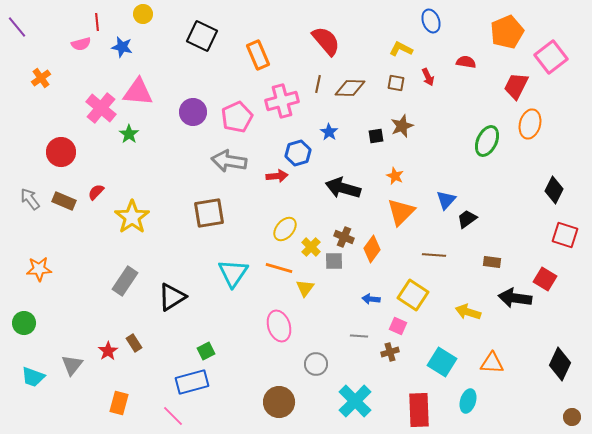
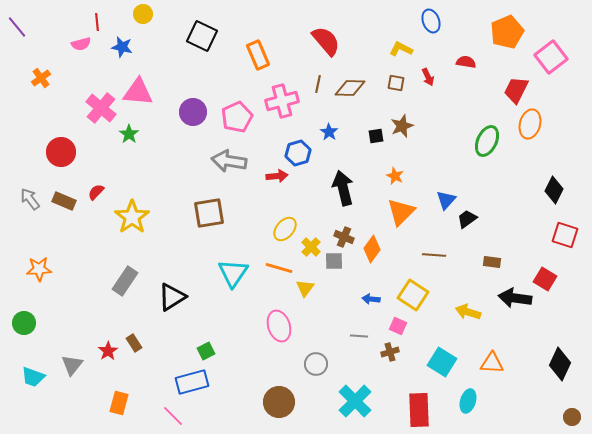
red trapezoid at (516, 86): moved 4 px down
black arrow at (343, 188): rotated 60 degrees clockwise
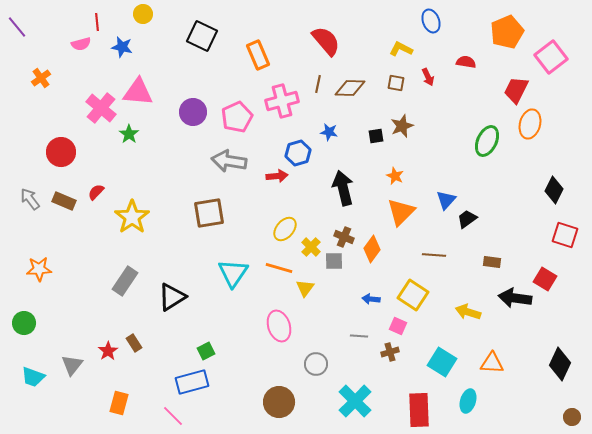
blue star at (329, 132): rotated 24 degrees counterclockwise
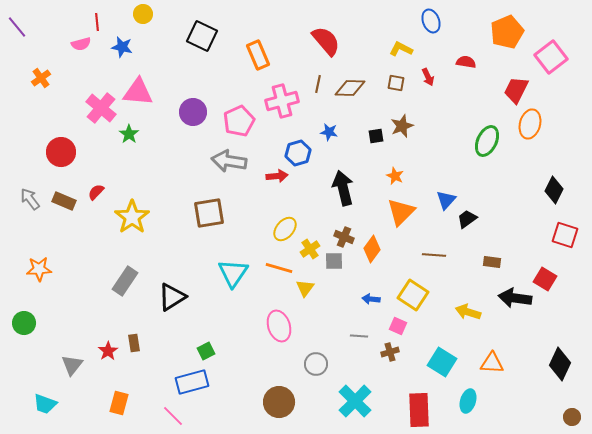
pink pentagon at (237, 117): moved 2 px right, 4 px down
yellow cross at (311, 247): moved 1 px left, 2 px down; rotated 12 degrees clockwise
brown rectangle at (134, 343): rotated 24 degrees clockwise
cyan trapezoid at (33, 377): moved 12 px right, 27 px down
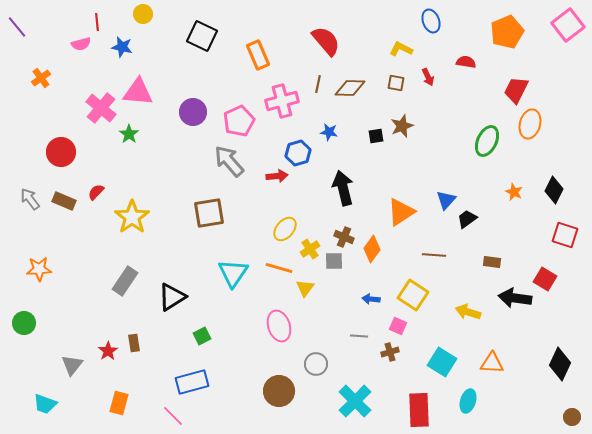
pink square at (551, 57): moved 17 px right, 32 px up
gray arrow at (229, 161): rotated 40 degrees clockwise
orange star at (395, 176): moved 119 px right, 16 px down
orange triangle at (401, 212): rotated 12 degrees clockwise
green square at (206, 351): moved 4 px left, 15 px up
brown circle at (279, 402): moved 11 px up
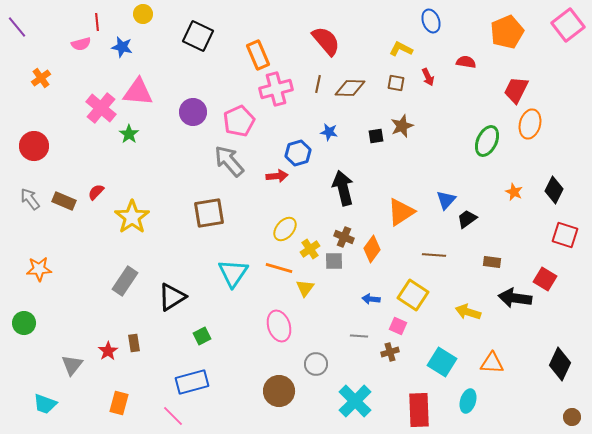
black square at (202, 36): moved 4 px left
pink cross at (282, 101): moved 6 px left, 12 px up
red circle at (61, 152): moved 27 px left, 6 px up
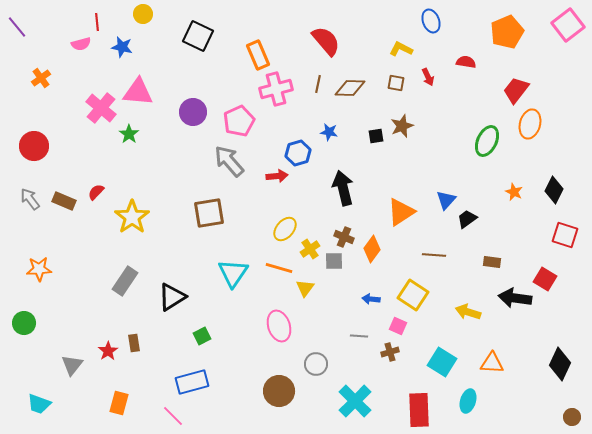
red trapezoid at (516, 90): rotated 12 degrees clockwise
cyan trapezoid at (45, 404): moved 6 px left
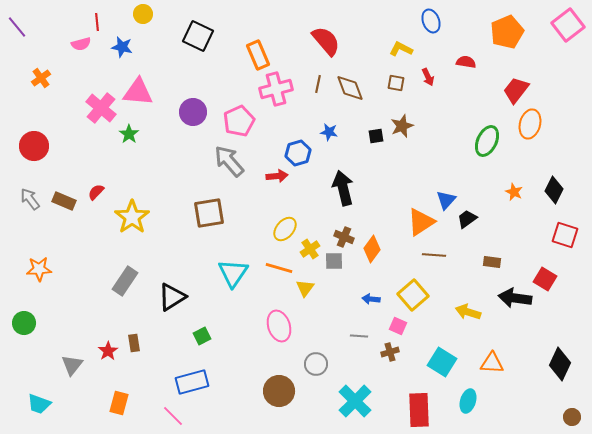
brown diamond at (350, 88): rotated 68 degrees clockwise
orange triangle at (401, 212): moved 20 px right, 10 px down
yellow square at (413, 295): rotated 16 degrees clockwise
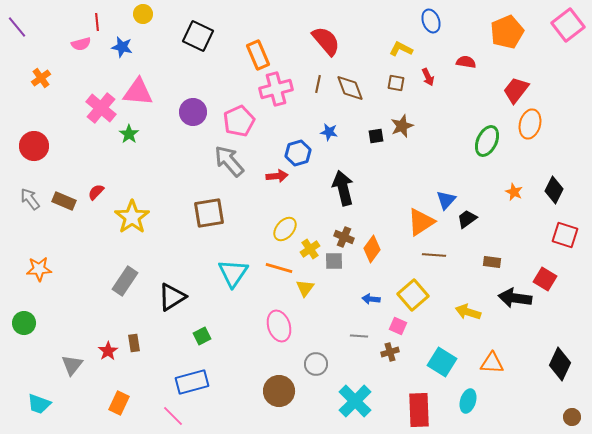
orange rectangle at (119, 403): rotated 10 degrees clockwise
